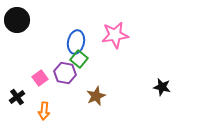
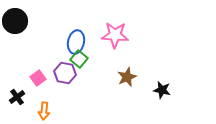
black circle: moved 2 px left, 1 px down
pink star: rotated 12 degrees clockwise
pink square: moved 2 px left
black star: moved 3 px down
brown star: moved 31 px right, 19 px up
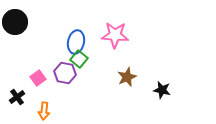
black circle: moved 1 px down
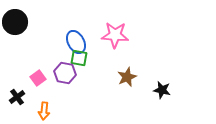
blue ellipse: rotated 40 degrees counterclockwise
green square: moved 1 px up; rotated 30 degrees counterclockwise
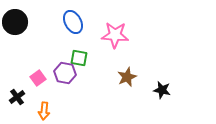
blue ellipse: moved 3 px left, 20 px up
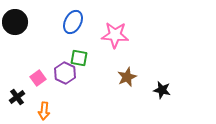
blue ellipse: rotated 55 degrees clockwise
purple hexagon: rotated 15 degrees clockwise
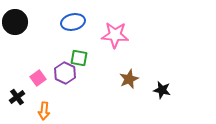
blue ellipse: rotated 50 degrees clockwise
brown star: moved 2 px right, 2 px down
